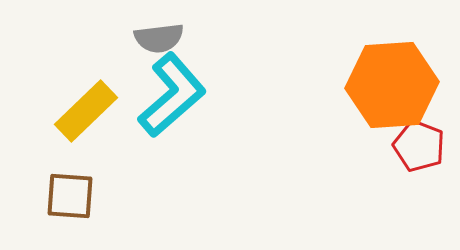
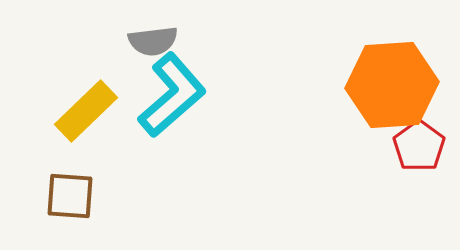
gray semicircle: moved 6 px left, 3 px down
red pentagon: rotated 15 degrees clockwise
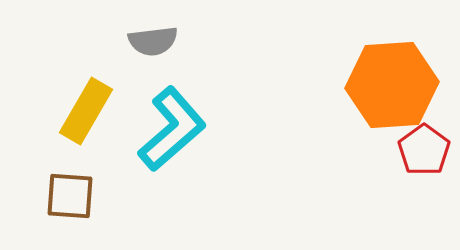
cyan L-shape: moved 34 px down
yellow rectangle: rotated 16 degrees counterclockwise
red pentagon: moved 5 px right, 4 px down
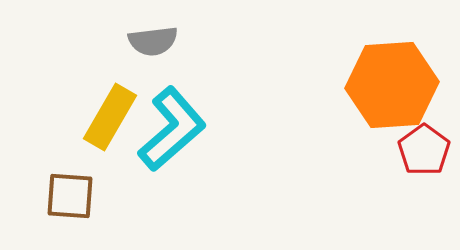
yellow rectangle: moved 24 px right, 6 px down
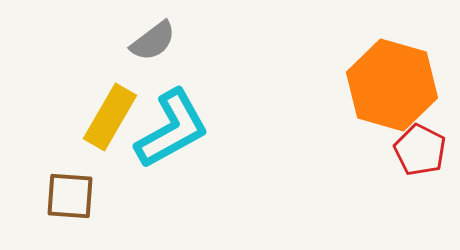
gray semicircle: rotated 30 degrees counterclockwise
orange hexagon: rotated 20 degrees clockwise
cyan L-shape: rotated 12 degrees clockwise
red pentagon: moved 4 px left; rotated 9 degrees counterclockwise
